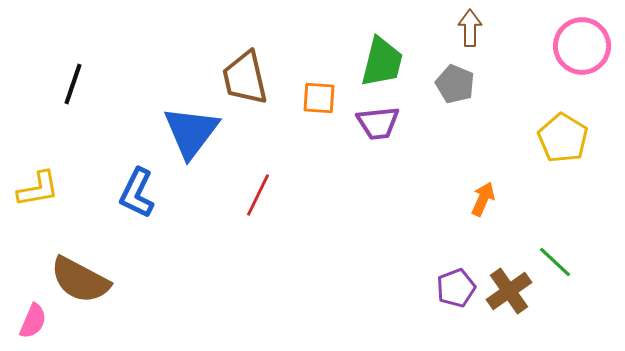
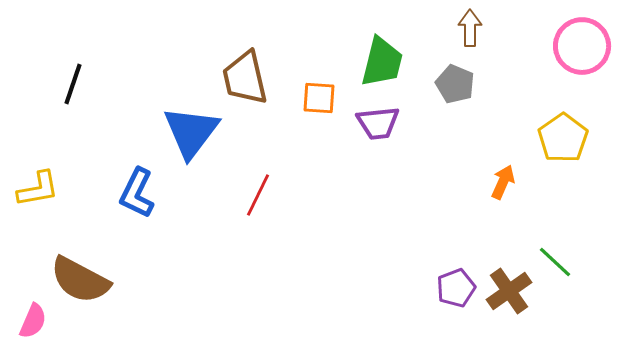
yellow pentagon: rotated 6 degrees clockwise
orange arrow: moved 20 px right, 17 px up
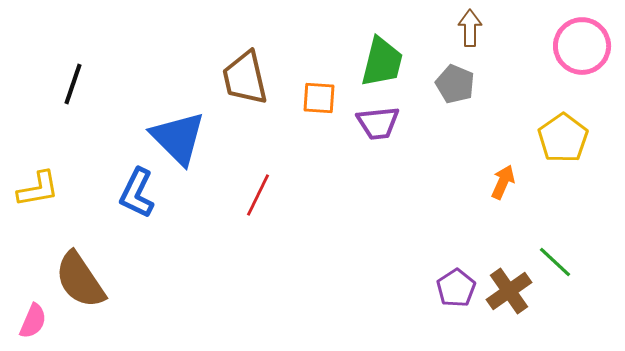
blue triangle: moved 13 px left, 6 px down; rotated 22 degrees counterclockwise
brown semicircle: rotated 28 degrees clockwise
purple pentagon: rotated 12 degrees counterclockwise
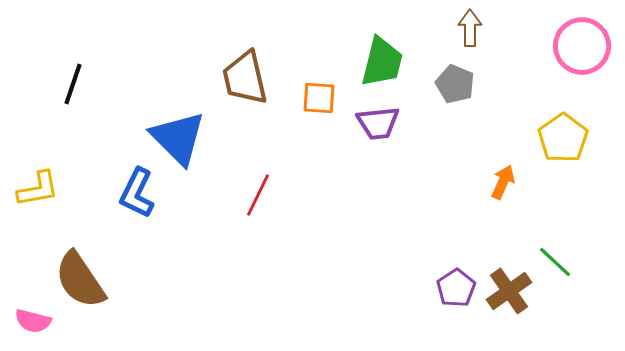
pink semicircle: rotated 81 degrees clockwise
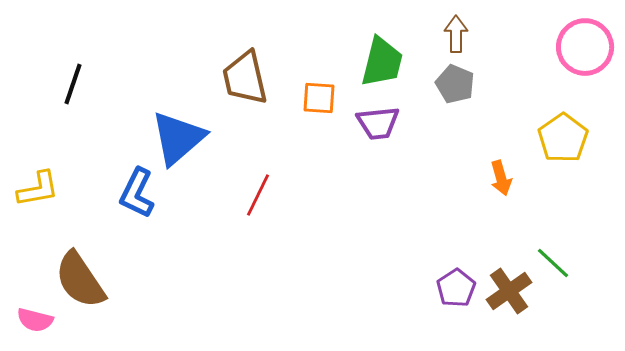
brown arrow: moved 14 px left, 6 px down
pink circle: moved 3 px right, 1 px down
blue triangle: rotated 34 degrees clockwise
orange arrow: moved 2 px left, 4 px up; rotated 140 degrees clockwise
green line: moved 2 px left, 1 px down
pink semicircle: moved 2 px right, 1 px up
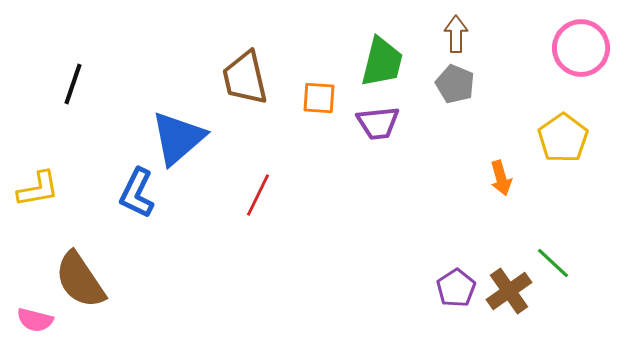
pink circle: moved 4 px left, 1 px down
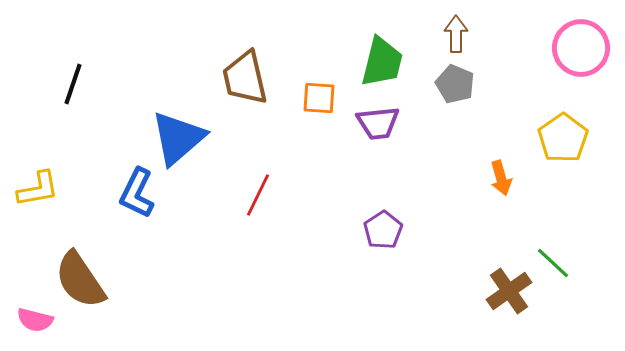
purple pentagon: moved 73 px left, 58 px up
